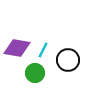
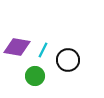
purple diamond: moved 1 px up
green circle: moved 3 px down
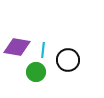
cyan line: rotated 21 degrees counterclockwise
green circle: moved 1 px right, 4 px up
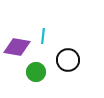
cyan line: moved 14 px up
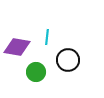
cyan line: moved 4 px right, 1 px down
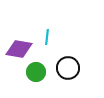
purple diamond: moved 2 px right, 2 px down
black circle: moved 8 px down
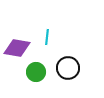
purple diamond: moved 2 px left, 1 px up
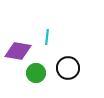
purple diamond: moved 1 px right, 3 px down
green circle: moved 1 px down
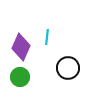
purple diamond: moved 3 px right, 4 px up; rotated 76 degrees counterclockwise
green circle: moved 16 px left, 4 px down
